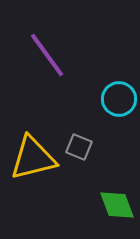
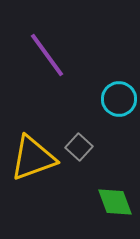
gray square: rotated 20 degrees clockwise
yellow triangle: rotated 6 degrees counterclockwise
green diamond: moved 2 px left, 3 px up
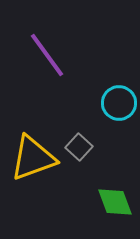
cyan circle: moved 4 px down
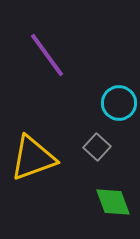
gray square: moved 18 px right
green diamond: moved 2 px left
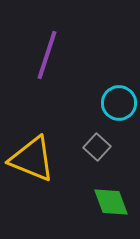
purple line: rotated 54 degrees clockwise
yellow triangle: moved 1 px left, 1 px down; rotated 42 degrees clockwise
green diamond: moved 2 px left
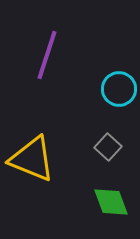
cyan circle: moved 14 px up
gray square: moved 11 px right
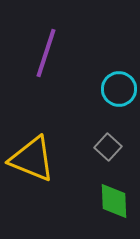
purple line: moved 1 px left, 2 px up
green diamond: moved 3 px right, 1 px up; rotated 18 degrees clockwise
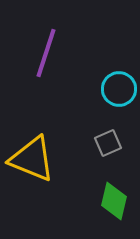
gray square: moved 4 px up; rotated 24 degrees clockwise
green diamond: rotated 15 degrees clockwise
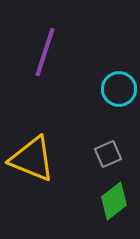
purple line: moved 1 px left, 1 px up
gray square: moved 11 px down
green diamond: rotated 39 degrees clockwise
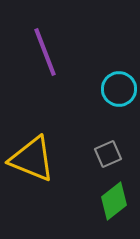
purple line: rotated 39 degrees counterclockwise
